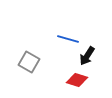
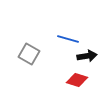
black arrow: rotated 132 degrees counterclockwise
gray square: moved 8 px up
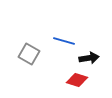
blue line: moved 4 px left, 2 px down
black arrow: moved 2 px right, 2 px down
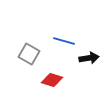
red diamond: moved 25 px left
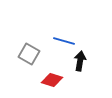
black arrow: moved 9 px left, 3 px down; rotated 72 degrees counterclockwise
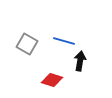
gray square: moved 2 px left, 10 px up
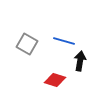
red diamond: moved 3 px right
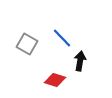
blue line: moved 2 px left, 3 px up; rotated 30 degrees clockwise
